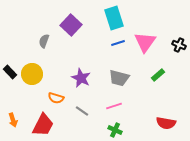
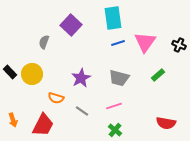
cyan rectangle: moved 1 px left; rotated 10 degrees clockwise
gray semicircle: moved 1 px down
purple star: rotated 18 degrees clockwise
green cross: rotated 16 degrees clockwise
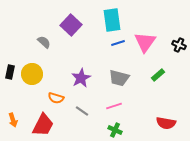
cyan rectangle: moved 1 px left, 2 px down
gray semicircle: rotated 112 degrees clockwise
black rectangle: rotated 56 degrees clockwise
green cross: rotated 16 degrees counterclockwise
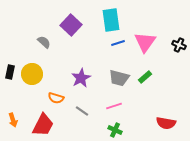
cyan rectangle: moved 1 px left
green rectangle: moved 13 px left, 2 px down
